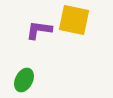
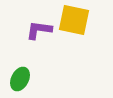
green ellipse: moved 4 px left, 1 px up
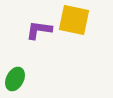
green ellipse: moved 5 px left
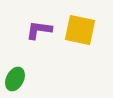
yellow square: moved 6 px right, 10 px down
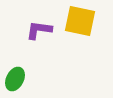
yellow square: moved 9 px up
